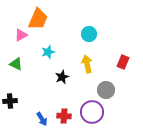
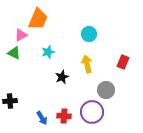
green triangle: moved 2 px left, 11 px up
blue arrow: moved 1 px up
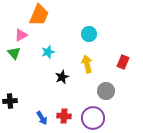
orange trapezoid: moved 1 px right, 4 px up
green triangle: rotated 24 degrees clockwise
gray circle: moved 1 px down
purple circle: moved 1 px right, 6 px down
